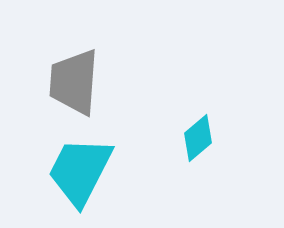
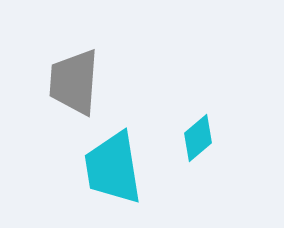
cyan trapezoid: moved 33 px right, 3 px up; rotated 36 degrees counterclockwise
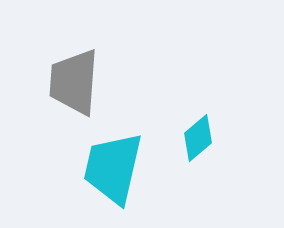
cyan trapezoid: rotated 22 degrees clockwise
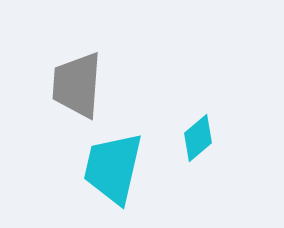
gray trapezoid: moved 3 px right, 3 px down
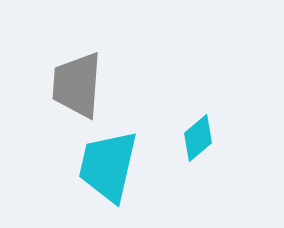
cyan trapezoid: moved 5 px left, 2 px up
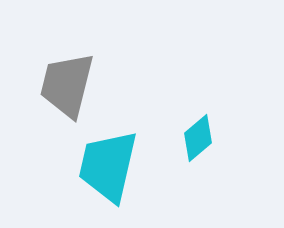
gray trapezoid: moved 10 px left; rotated 10 degrees clockwise
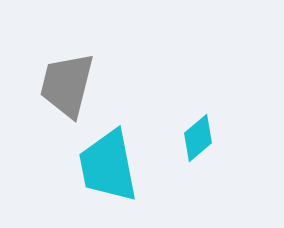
cyan trapezoid: rotated 24 degrees counterclockwise
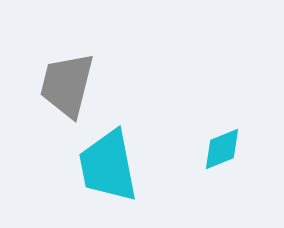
cyan diamond: moved 24 px right, 11 px down; rotated 18 degrees clockwise
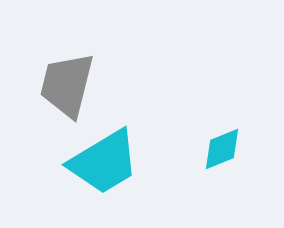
cyan trapezoid: moved 4 px left, 4 px up; rotated 110 degrees counterclockwise
